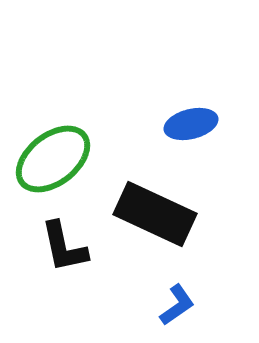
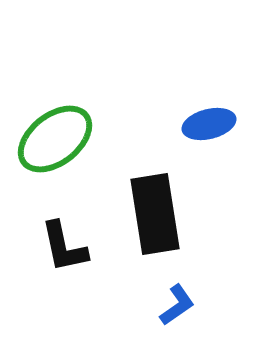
blue ellipse: moved 18 px right
green ellipse: moved 2 px right, 20 px up
black rectangle: rotated 56 degrees clockwise
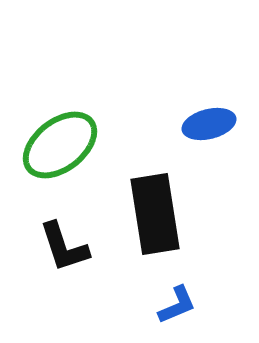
green ellipse: moved 5 px right, 6 px down
black L-shape: rotated 6 degrees counterclockwise
blue L-shape: rotated 12 degrees clockwise
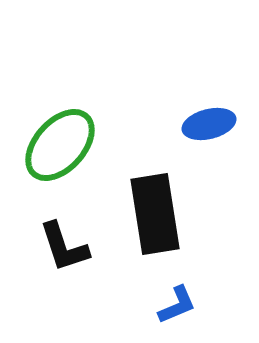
green ellipse: rotated 10 degrees counterclockwise
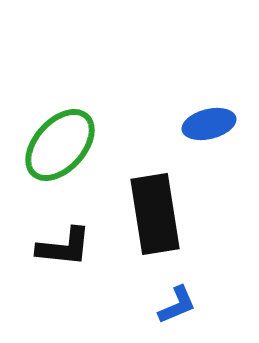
black L-shape: rotated 66 degrees counterclockwise
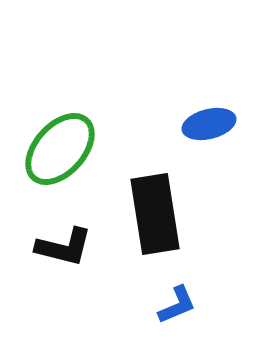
green ellipse: moved 4 px down
black L-shape: rotated 8 degrees clockwise
